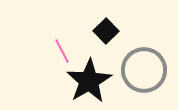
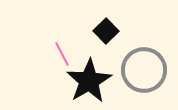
pink line: moved 3 px down
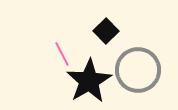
gray circle: moved 6 px left
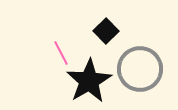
pink line: moved 1 px left, 1 px up
gray circle: moved 2 px right, 1 px up
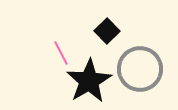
black square: moved 1 px right
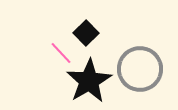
black square: moved 21 px left, 2 px down
pink line: rotated 15 degrees counterclockwise
